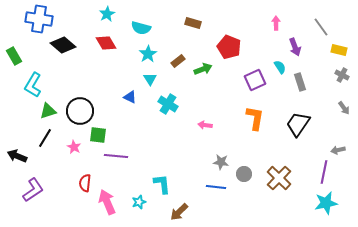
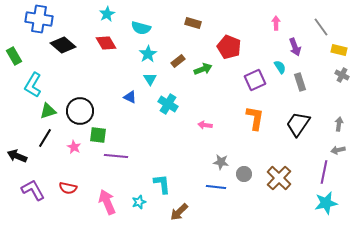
gray arrow at (344, 108): moved 5 px left, 16 px down; rotated 136 degrees counterclockwise
red semicircle at (85, 183): moved 17 px left, 5 px down; rotated 84 degrees counterclockwise
purple L-shape at (33, 190): rotated 85 degrees counterclockwise
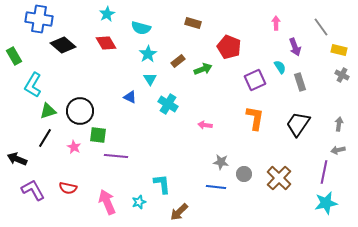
black arrow at (17, 156): moved 3 px down
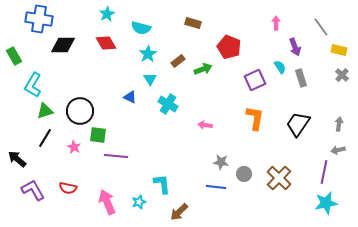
black diamond at (63, 45): rotated 40 degrees counterclockwise
gray cross at (342, 75): rotated 16 degrees clockwise
gray rectangle at (300, 82): moved 1 px right, 4 px up
green triangle at (48, 111): moved 3 px left
black arrow at (17, 159): rotated 18 degrees clockwise
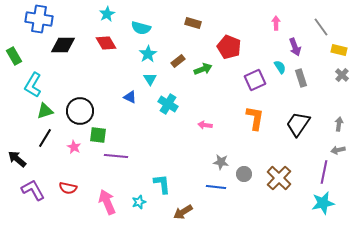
cyan star at (326, 203): moved 3 px left
brown arrow at (179, 212): moved 4 px right; rotated 12 degrees clockwise
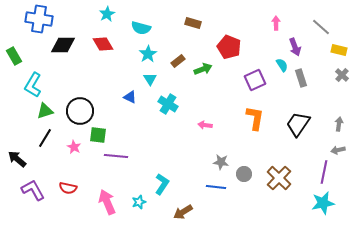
gray line at (321, 27): rotated 12 degrees counterclockwise
red diamond at (106, 43): moved 3 px left, 1 px down
cyan semicircle at (280, 67): moved 2 px right, 2 px up
cyan L-shape at (162, 184): rotated 40 degrees clockwise
